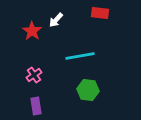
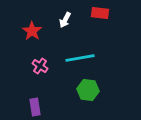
white arrow: moved 9 px right; rotated 14 degrees counterclockwise
cyan line: moved 2 px down
pink cross: moved 6 px right, 9 px up; rotated 21 degrees counterclockwise
purple rectangle: moved 1 px left, 1 px down
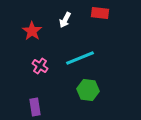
cyan line: rotated 12 degrees counterclockwise
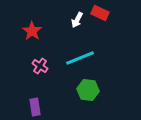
red rectangle: rotated 18 degrees clockwise
white arrow: moved 12 px right
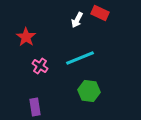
red star: moved 6 px left, 6 px down
green hexagon: moved 1 px right, 1 px down
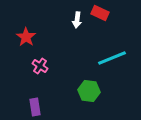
white arrow: rotated 21 degrees counterclockwise
cyan line: moved 32 px right
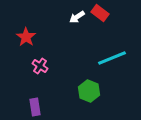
red rectangle: rotated 12 degrees clockwise
white arrow: moved 3 px up; rotated 49 degrees clockwise
green hexagon: rotated 15 degrees clockwise
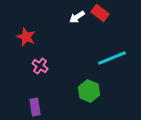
red star: rotated 12 degrees counterclockwise
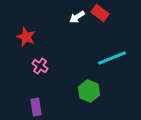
purple rectangle: moved 1 px right
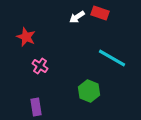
red rectangle: rotated 18 degrees counterclockwise
cyan line: rotated 52 degrees clockwise
